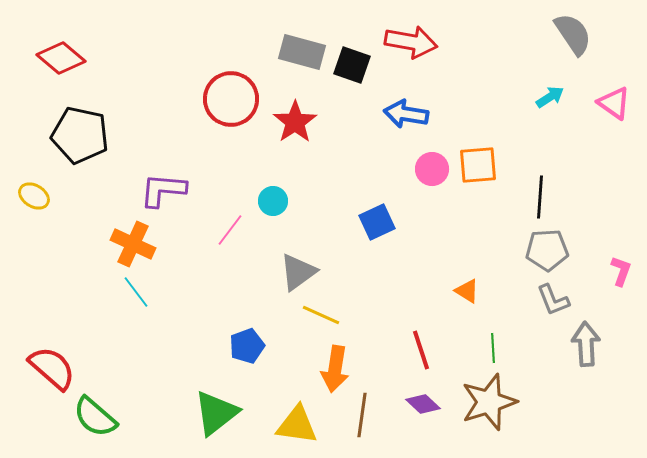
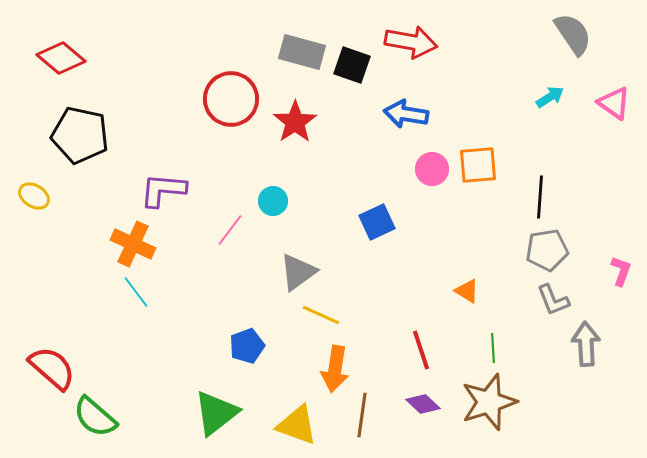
gray pentagon: rotated 6 degrees counterclockwise
yellow triangle: rotated 12 degrees clockwise
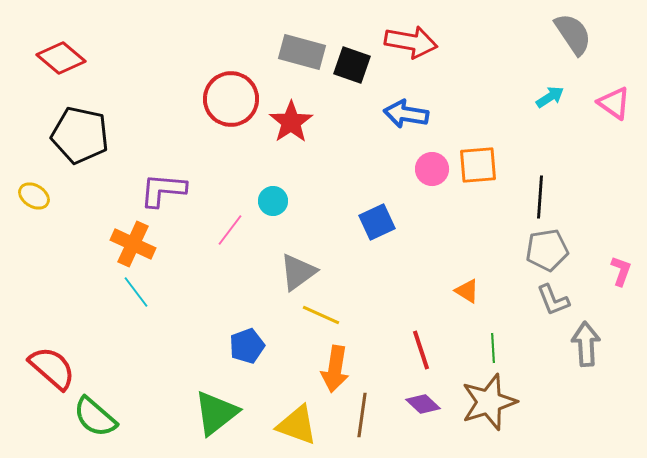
red star: moved 4 px left
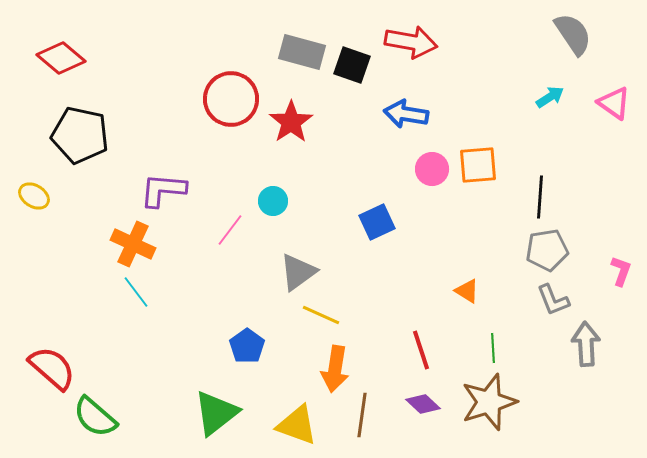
blue pentagon: rotated 16 degrees counterclockwise
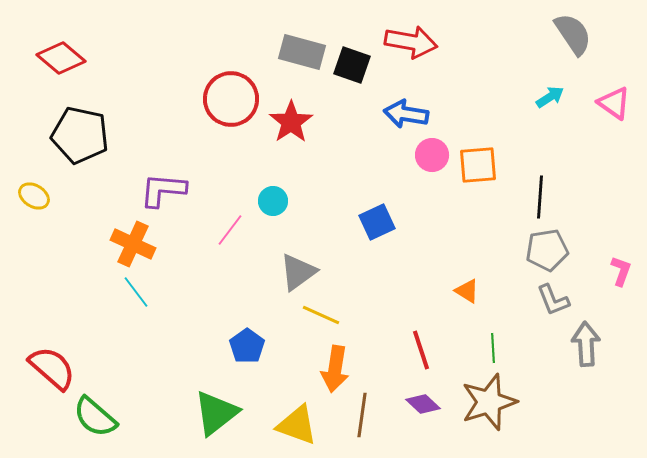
pink circle: moved 14 px up
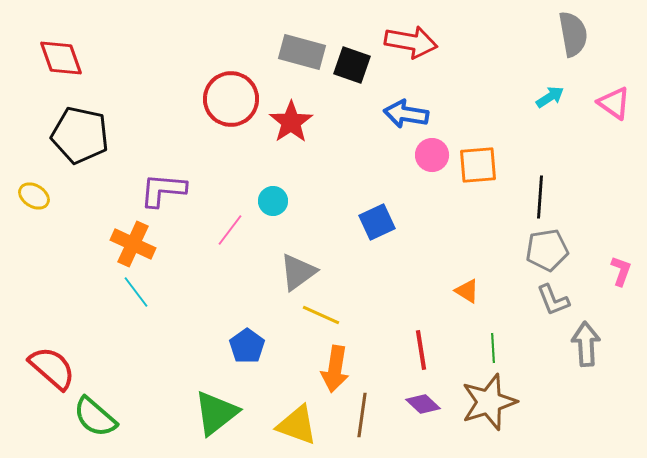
gray semicircle: rotated 24 degrees clockwise
red diamond: rotated 30 degrees clockwise
red line: rotated 9 degrees clockwise
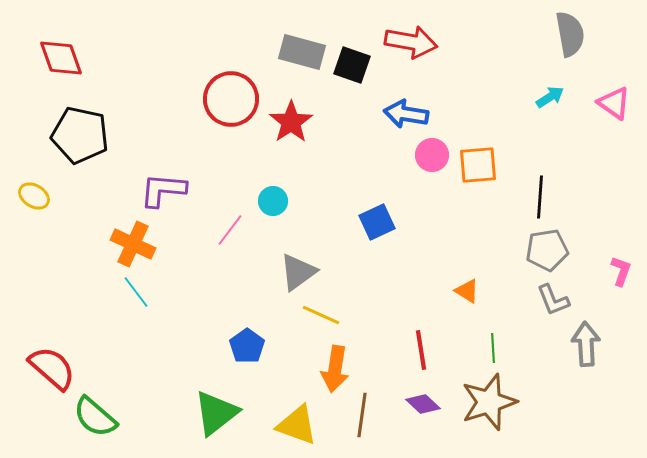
gray semicircle: moved 3 px left
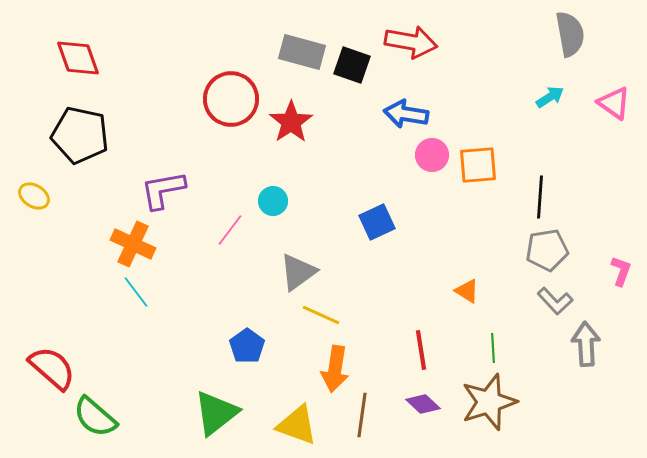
red diamond: moved 17 px right
purple L-shape: rotated 15 degrees counterclockwise
gray L-shape: moved 2 px right, 1 px down; rotated 21 degrees counterclockwise
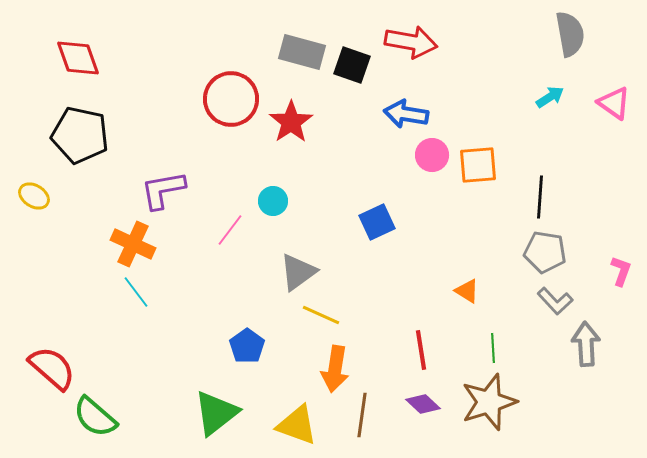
gray pentagon: moved 2 px left, 2 px down; rotated 18 degrees clockwise
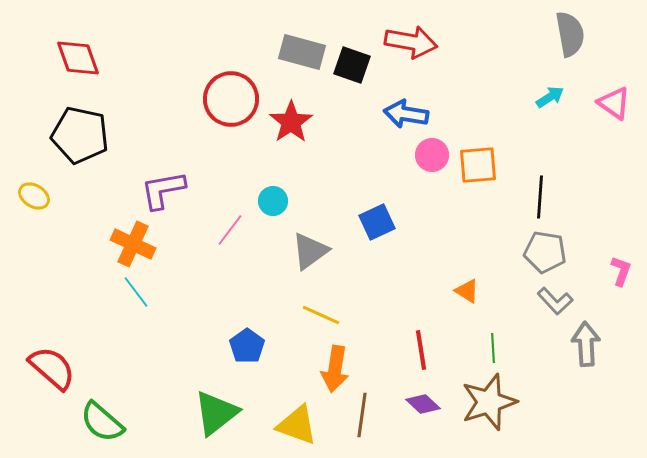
gray triangle: moved 12 px right, 21 px up
green semicircle: moved 7 px right, 5 px down
